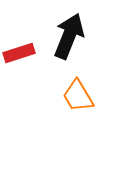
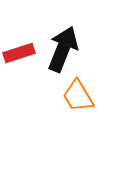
black arrow: moved 6 px left, 13 px down
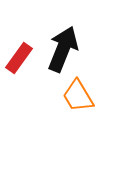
red rectangle: moved 5 px down; rotated 36 degrees counterclockwise
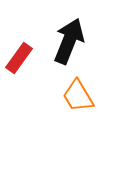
black arrow: moved 6 px right, 8 px up
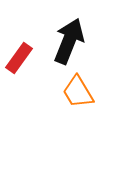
orange trapezoid: moved 4 px up
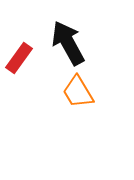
black arrow: moved 1 px left, 2 px down; rotated 51 degrees counterclockwise
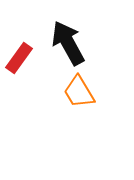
orange trapezoid: moved 1 px right
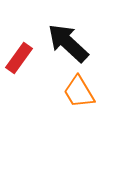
black arrow: rotated 18 degrees counterclockwise
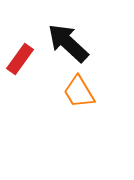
red rectangle: moved 1 px right, 1 px down
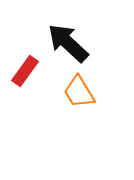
red rectangle: moved 5 px right, 12 px down
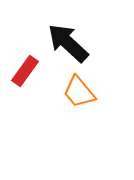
orange trapezoid: rotated 9 degrees counterclockwise
